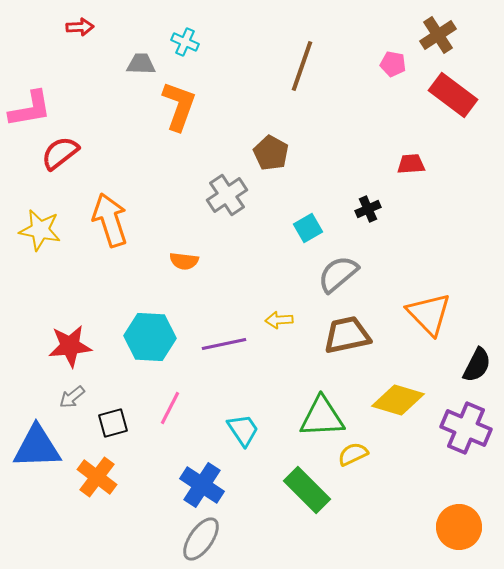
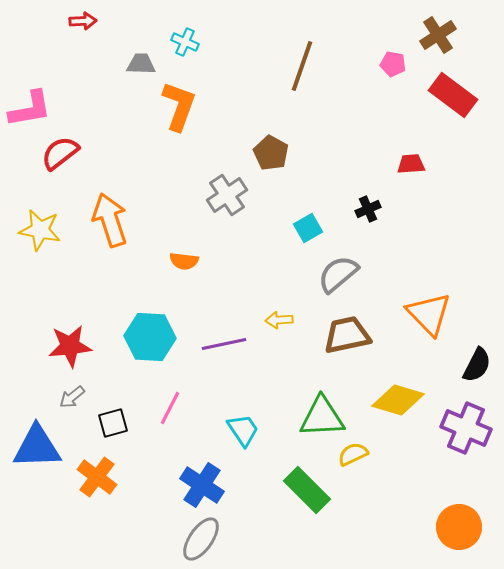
red arrow: moved 3 px right, 6 px up
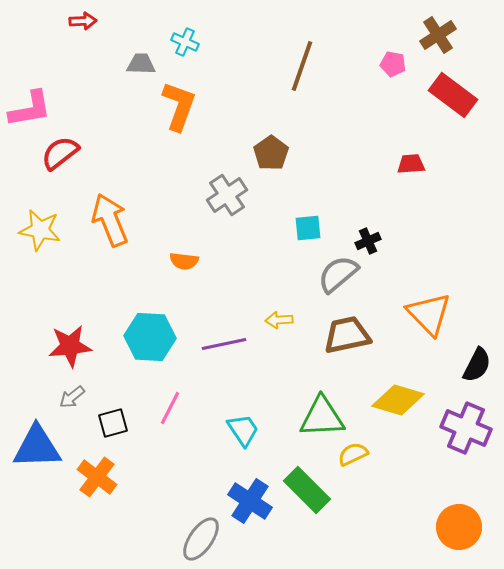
brown pentagon: rotated 8 degrees clockwise
black cross: moved 32 px down
orange arrow: rotated 4 degrees counterclockwise
cyan square: rotated 24 degrees clockwise
blue cross: moved 48 px right, 16 px down
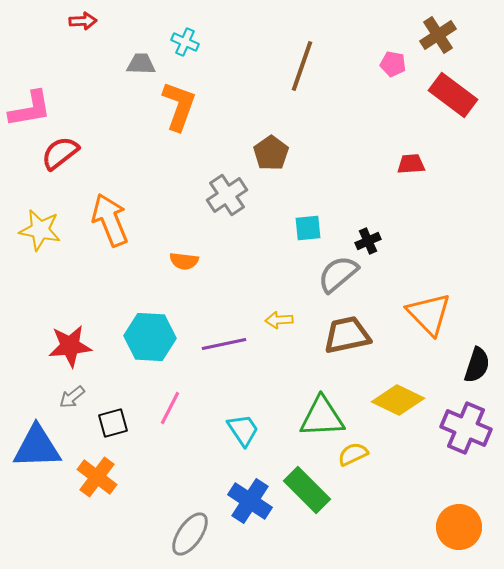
black semicircle: rotated 9 degrees counterclockwise
yellow diamond: rotated 9 degrees clockwise
gray ellipse: moved 11 px left, 5 px up
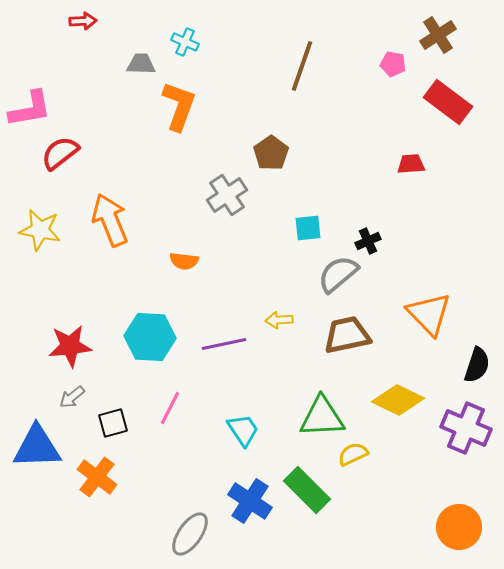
red rectangle: moved 5 px left, 7 px down
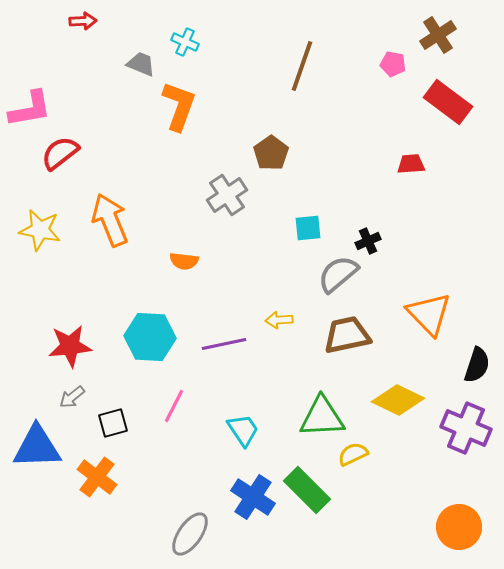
gray trapezoid: rotated 20 degrees clockwise
pink line: moved 4 px right, 2 px up
blue cross: moved 3 px right, 4 px up
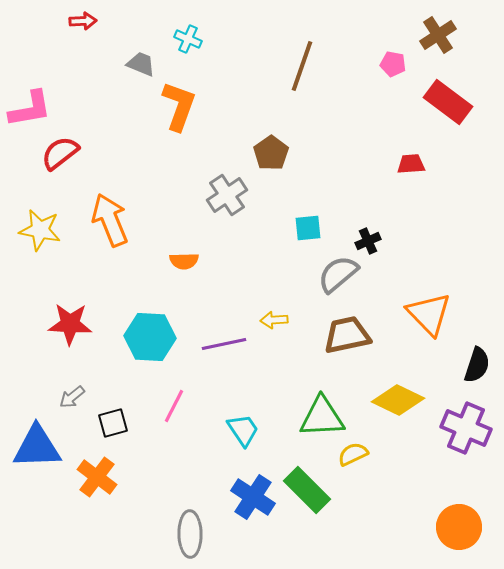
cyan cross: moved 3 px right, 3 px up
orange semicircle: rotated 8 degrees counterclockwise
yellow arrow: moved 5 px left
red star: moved 22 px up; rotated 9 degrees clockwise
gray ellipse: rotated 36 degrees counterclockwise
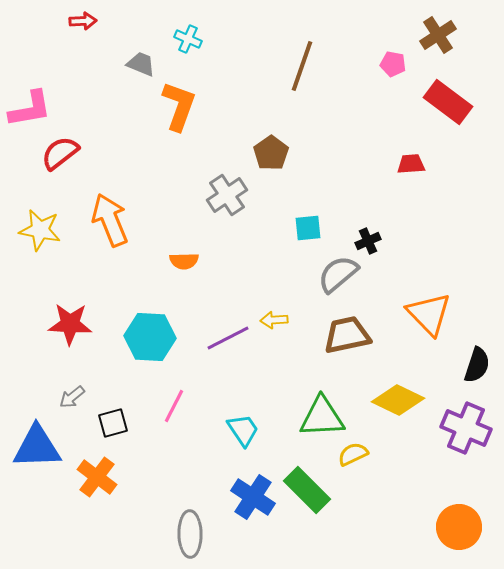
purple line: moved 4 px right, 6 px up; rotated 15 degrees counterclockwise
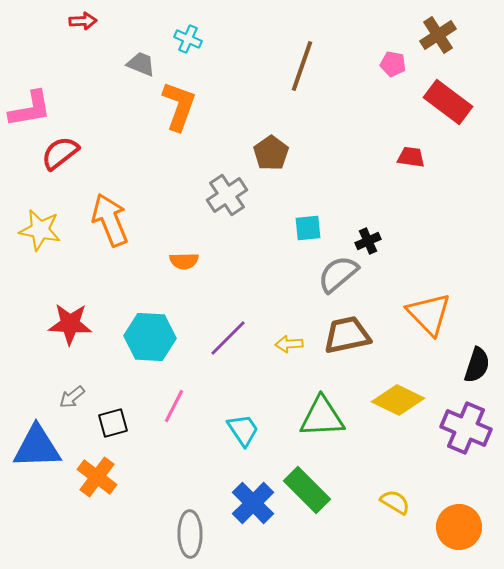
red trapezoid: moved 7 px up; rotated 12 degrees clockwise
yellow arrow: moved 15 px right, 24 px down
purple line: rotated 18 degrees counterclockwise
yellow semicircle: moved 42 px right, 48 px down; rotated 56 degrees clockwise
blue cross: moved 6 px down; rotated 12 degrees clockwise
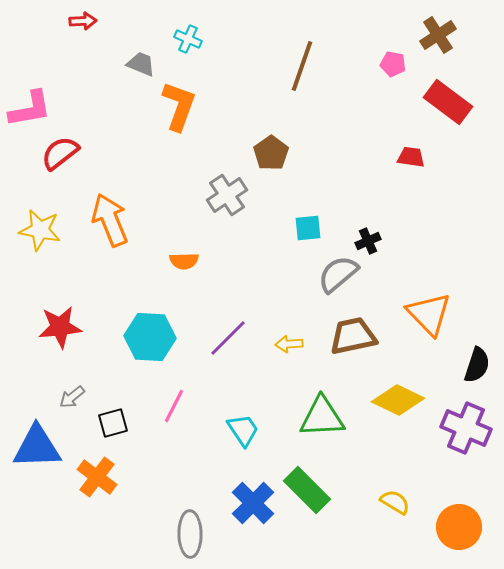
red star: moved 10 px left, 3 px down; rotated 9 degrees counterclockwise
brown trapezoid: moved 6 px right, 1 px down
